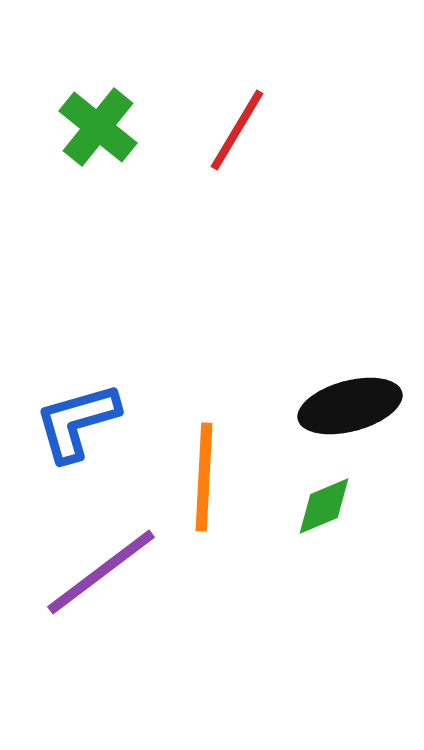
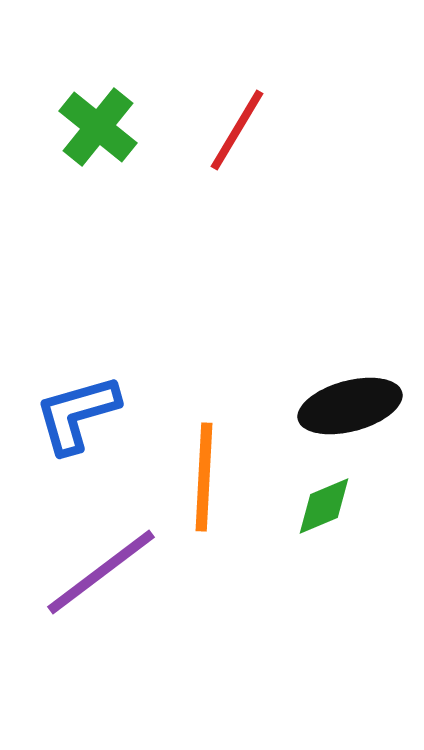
blue L-shape: moved 8 px up
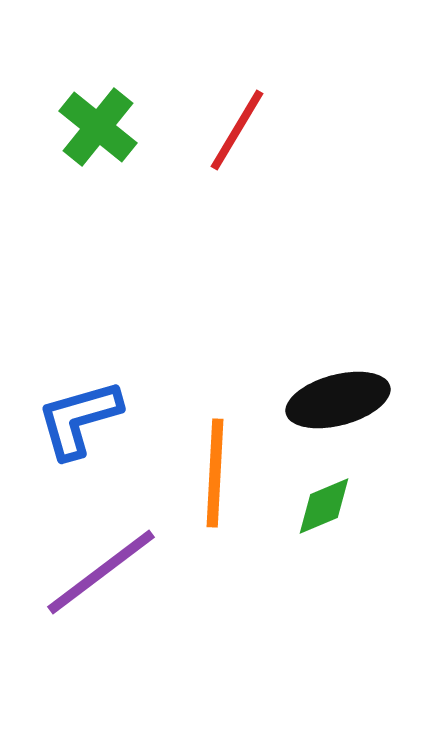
black ellipse: moved 12 px left, 6 px up
blue L-shape: moved 2 px right, 5 px down
orange line: moved 11 px right, 4 px up
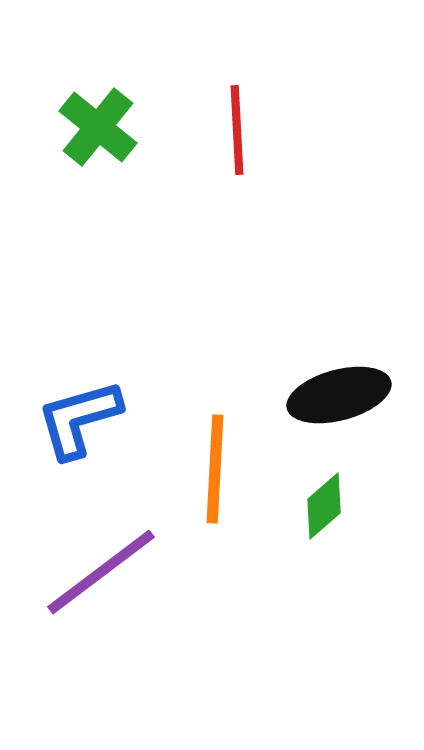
red line: rotated 34 degrees counterclockwise
black ellipse: moved 1 px right, 5 px up
orange line: moved 4 px up
green diamond: rotated 18 degrees counterclockwise
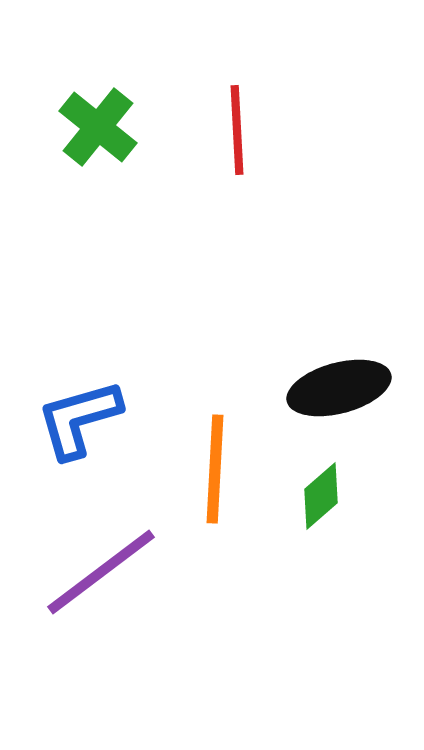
black ellipse: moved 7 px up
green diamond: moved 3 px left, 10 px up
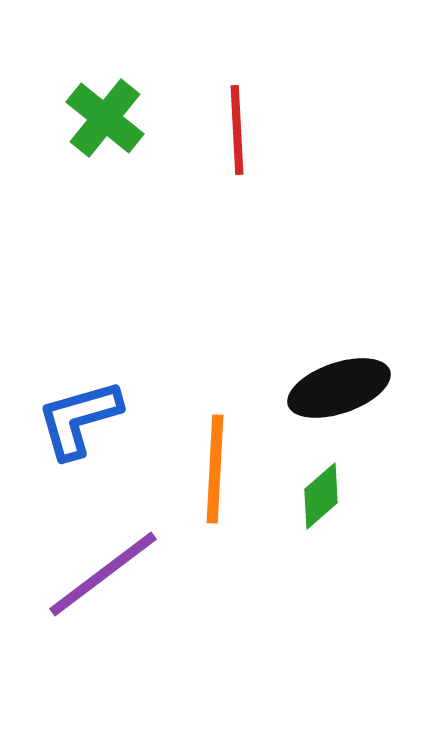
green cross: moved 7 px right, 9 px up
black ellipse: rotated 4 degrees counterclockwise
purple line: moved 2 px right, 2 px down
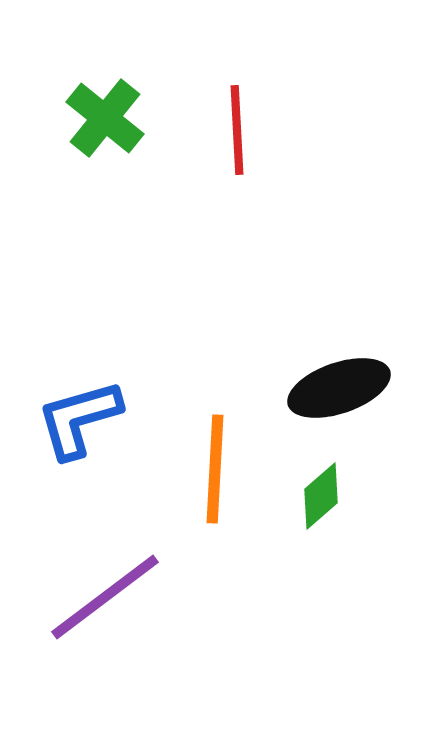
purple line: moved 2 px right, 23 px down
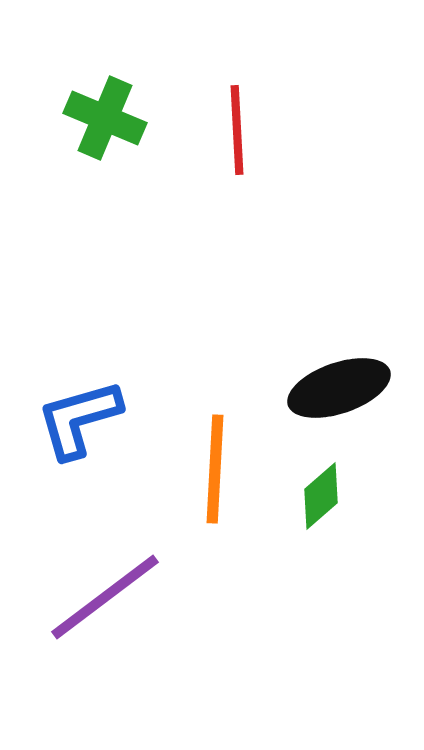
green cross: rotated 16 degrees counterclockwise
